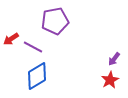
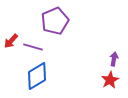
purple pentagon: rotated 12 degrees counterclockwise
red arrow: moved 2 px down; rotated 14 degrees counterclockwise
purple line: rotated 12 degrees counterclockwise
purple arrow: rotated 152 degrees clockwise
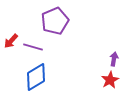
blue diamond: moved 1 px left, 1 px down
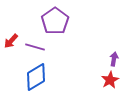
purple pentagon: rotated 12 degrees counterclockwise
purple line: moved 2 px right
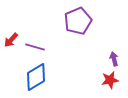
purple pentagon: moved 23 px right; rotated 12 degrees clockwise
red arrow: moved 1 px up
purple arrow: rotated 24 degrees counterclockwise
red star: rotated 18 degrees clockwise
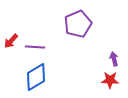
purple pentagon: moved 3 px down
red arrow: moved 1 px down
purple line: rotated 12 degrees counterclockwise
red star: rotated 12 degrees clockwise
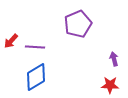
red star: moved 5 px down
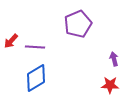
blue diamond: moved 1 px down
